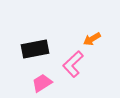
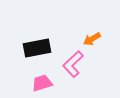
black rectangle: moved 2 px right, 1 px up
pink trapezoid: rotated 15 degrees clockwise
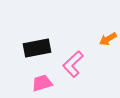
orange arrow: moved 16 px right
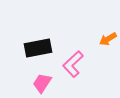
black rectangle: moved 1 px right
pink trapezoid: rotated 40 degrees counterclockwise
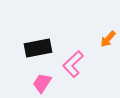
orange arrow: rotated 18 degrees counterclockwise
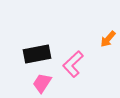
black rectangle: moved 1 px left, 6 px down
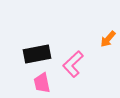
pink trapezoid: rotated 45 degrees counterclockwise
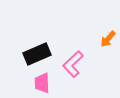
black rectangle: rotated 12 degrees counterclockwise
pink trapezoid: rotated 10 degrees clockwise
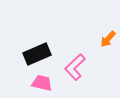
pink L-shape: moved 2 px right, 3 px down
pink trapezoid: rotated 105 degrees clockwise
